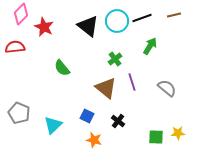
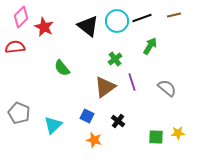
pink diamond: moved 3 px down
brown triangle: moved 1 px left, 1 px up; rotated 45 degrees clockwise
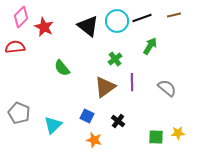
purple line: rotated 18 degrees clockwise
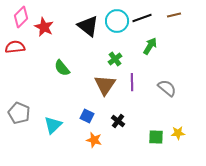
brown triangle: moved 2 px up; rotated 20 degrees counterclockwise
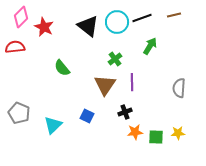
cyan circle: moved 1 px down
gray semicircle: moved 12 px right; rotated 126 degrees counterclockwise
black cross: moved 7 px right, 9 px up; rotated 32 degrees clockwise
orange star: moved 41 px right, 8 px up; rotated 21 degrees counterclockwise
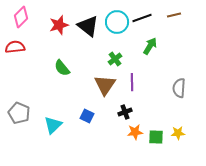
red star: moved 15 px right, 2 px up; rotated 30 degrees clockwise
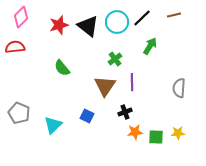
black line: rotated 24 degrees counterclockwise
brown triangle: moved 1 px down
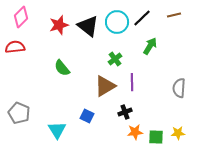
brown triangle: rotated 25 degrees clockwise
cyan triangle: moved 4 px right, 5 px down; rotated 18 degrees counterclockwise
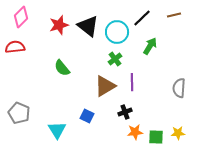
cyan circle: moved 10 px down
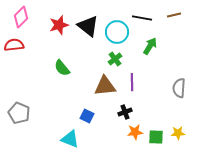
black line: rotated 54 degrees clockwise
red semicircle: moved 1 px left, 2 px up
brown triangle: rotated 25 degrees clockwise
cyan triangle: moved 13 px right, 9 px down; rotated 36 degrees counterclockwise
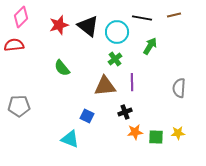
gray pentagon: moved 7 px up; rotated 25 degrees counterclockwise
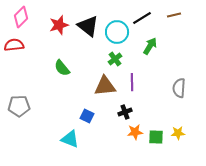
black line: rotated 42 degrees counterclockwise
